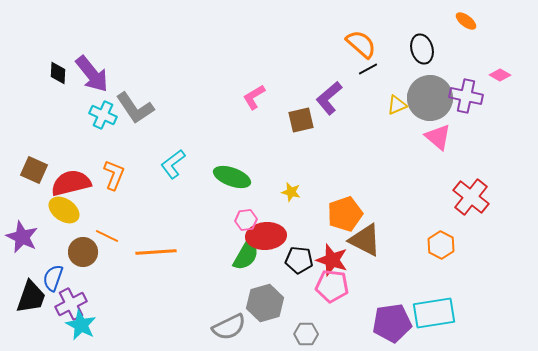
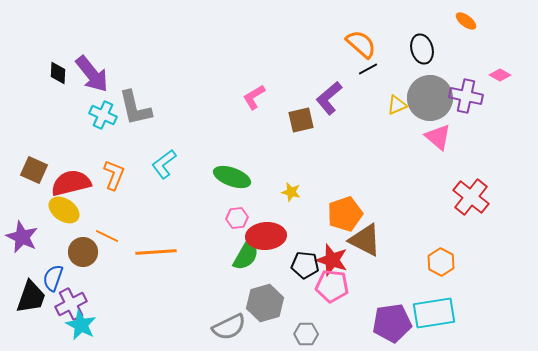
gray L-shape at (135, 108): rotated 21 degrees clockwise
cyan L-shape at (173, 164): moved 9 px left
pink hexagon at (246, 220): moved 9 px left, 2 px up
orange hexagon at (441, 245): moved 17 px down
black pentagon at (299, 260): moved 6 px right, 5 px down
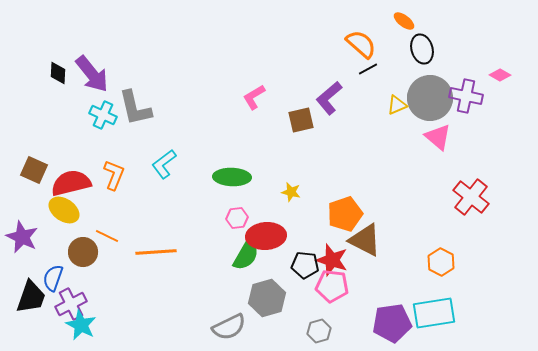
orange ellipse at (466, 21): moved 62 px left
green ellipse at (232, 177): rotated 18 degrees counterclockwise
gray hexagon at (265, 303): moved 2 px right, 5 px up
gray hexagon at (306, 334): moved 13 px right, 3 px up; rotated 15 degrees counterclockwise
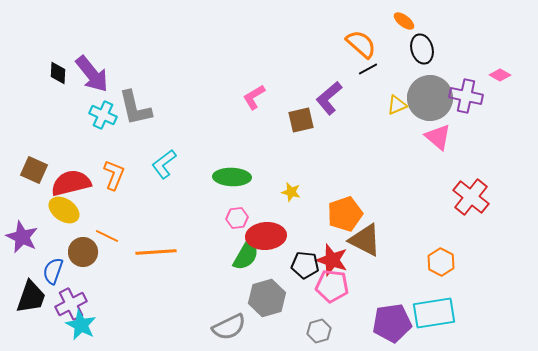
blue semicircle at (53, 278): moved 7 px up
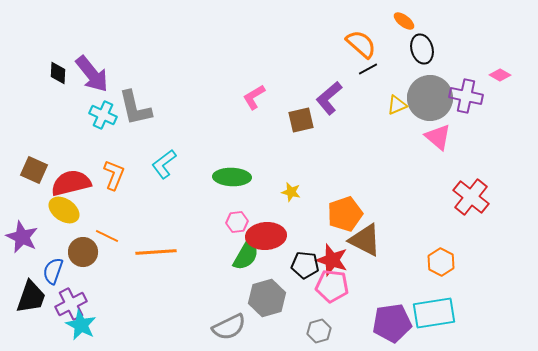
pink hexagon at (237, 218): moved 4 px down
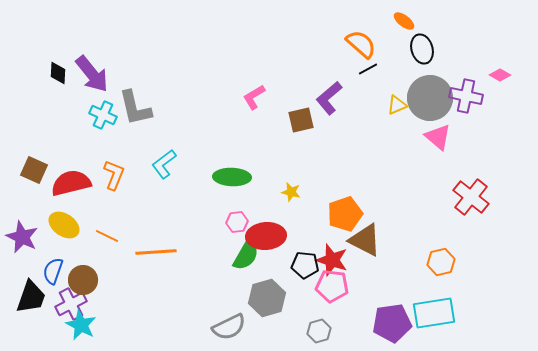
yellow ellipse at (64, 210): moved 15 px down
brown circle at (83, 252): moved 28 px down
orange hexagon at (441, 262): rotated 20 degrees clockwise
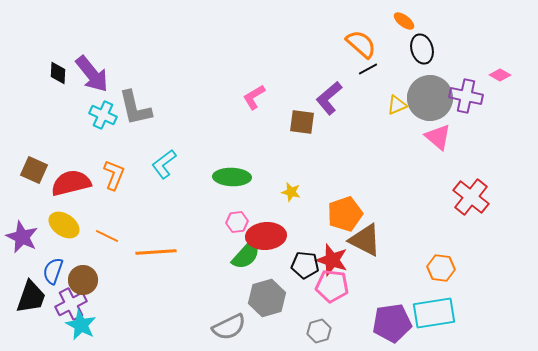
brown square at (301, 120): moved 1 px right, 2 px down; rotated 20 degrees clockwise
green semicircle at (246, 255): rotated 12 degrees clockwise
orange hexagon at (441, 262): moved 6 px down; rotated 20 degrees clockwise
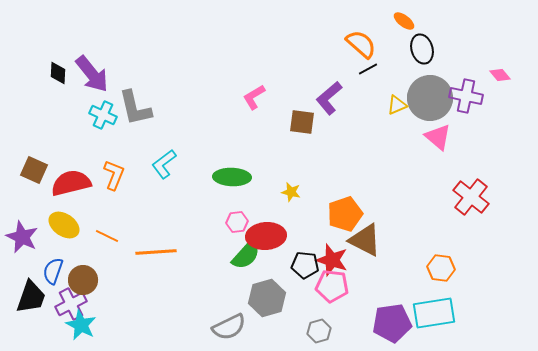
pink diamond at (500, 75): rotated 20 degrees clockwise
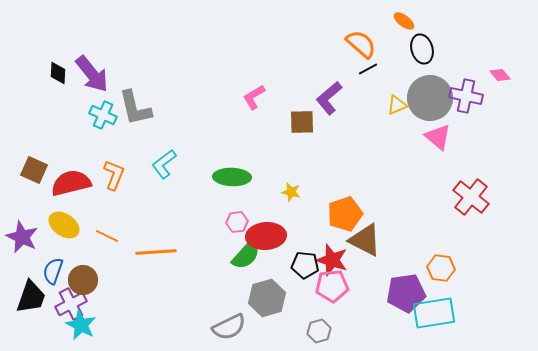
brown square at (302, 122): rotated 8 degrees counterclockwise
pink pentagon at (332, 286): rotated 12 degrees counterclockwise
purple pentagon at (392, 323): moved 14 px right, 30 px up
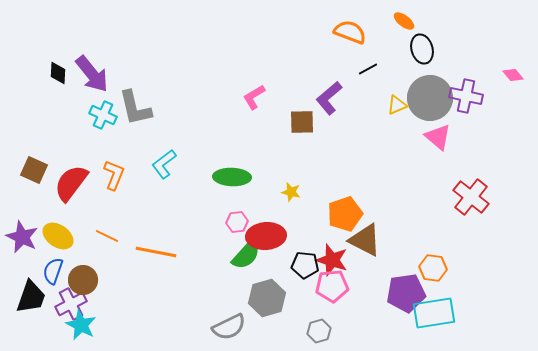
orange semicircle at (361, 44): moved 11 px left, 12 px up; rotated 20 degrees counterclockwise
pink diamond at (500, 75): moved 13 px right
red semicircle at (71, 183): rotated 39 degrees counterclockwise
yellow ellipse at (64, 225): moved 6 px left, 11 px down
orange line at (156, 252): rotated 15 degrees clockwise
orange hexagon at (441, 268): moved 8 px left
